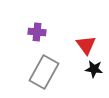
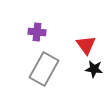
gray rectangle: moved 3 px up
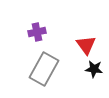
purple cross: rotated 18 degrees counterclockwise
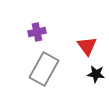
red triangle: moved 1 px right, 1 px down
black star: moved 2 px right, 5 px down
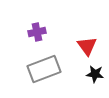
gray rectangle: rotated 40 degrees clockwise
black star: moved 1 px left
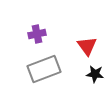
purple cross: moved 2 px down
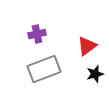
red triangle: rotated 30 degrees clockwise
black star: rotated 24 degrees counterclockwise
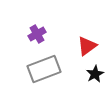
purple cross: rotated 18 degrees counterclockwise
black star: rotated 12 degrees counterclockwise
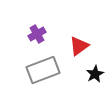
red triangle: moved 8 px left
gray rectangle: moved 1 px left, 1 px down
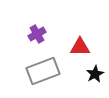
red triangle: moved 1 px right, 1 px down; rotated 35 degrees clockwise
gray rectangle: moved 1 px down
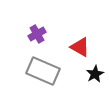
red triangle: rotated 30 degrees clockwise
gray rectangle: rotated 44 degrees clockwise
